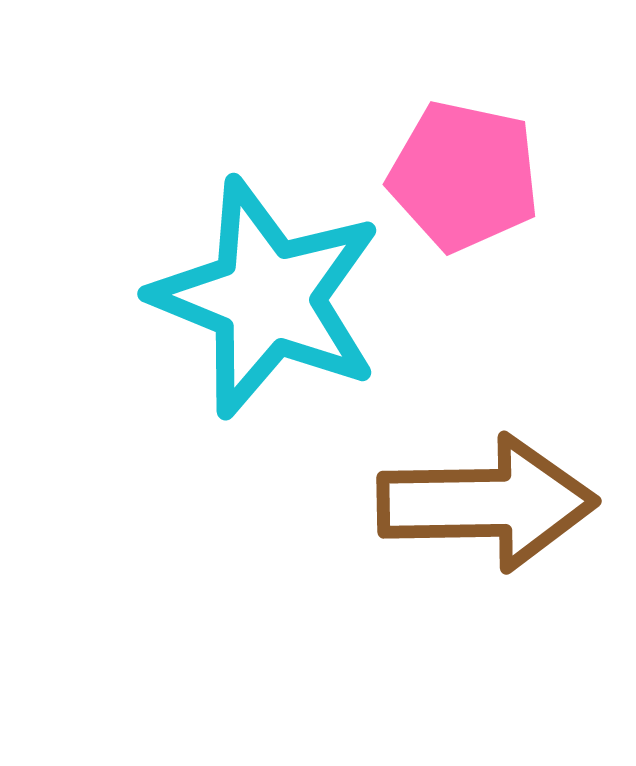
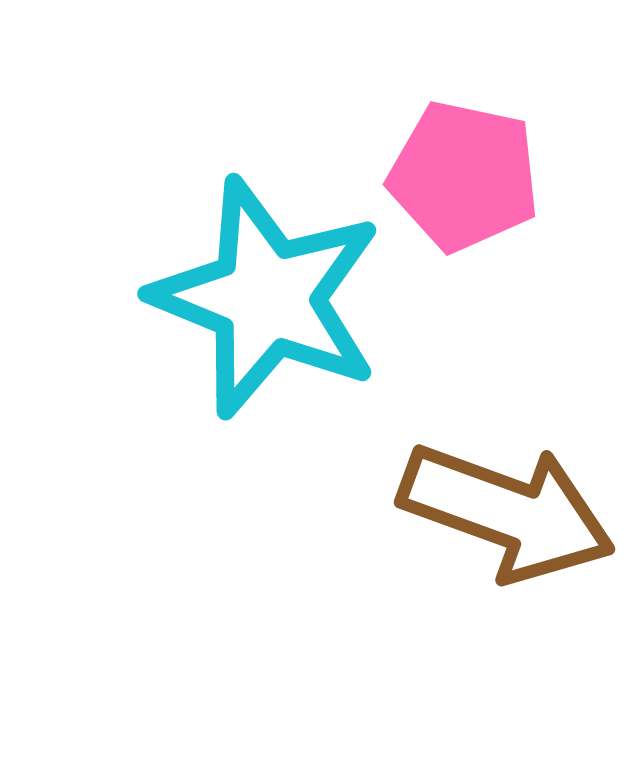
brown arrow: moved 20 px right, 9 px down; rotated 21 degrees clockwise
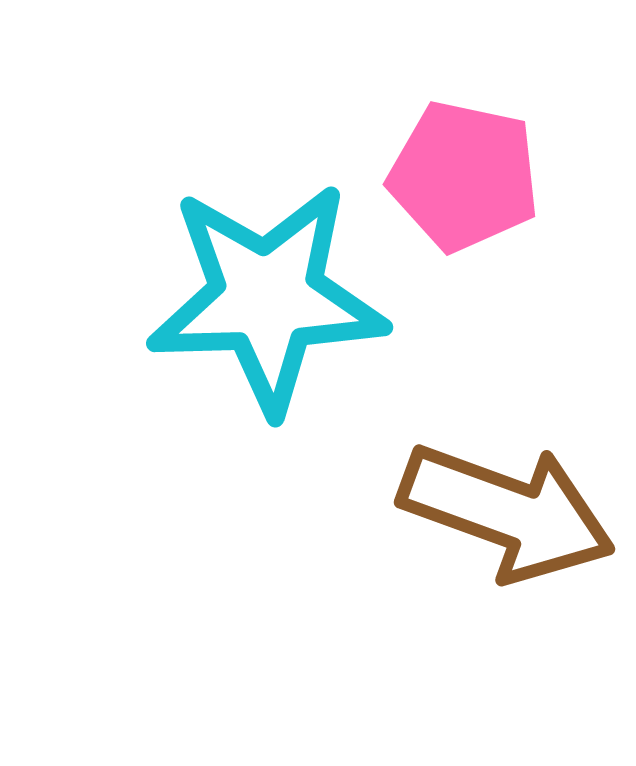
cyan star: rotated 24 degrees counterclockwise
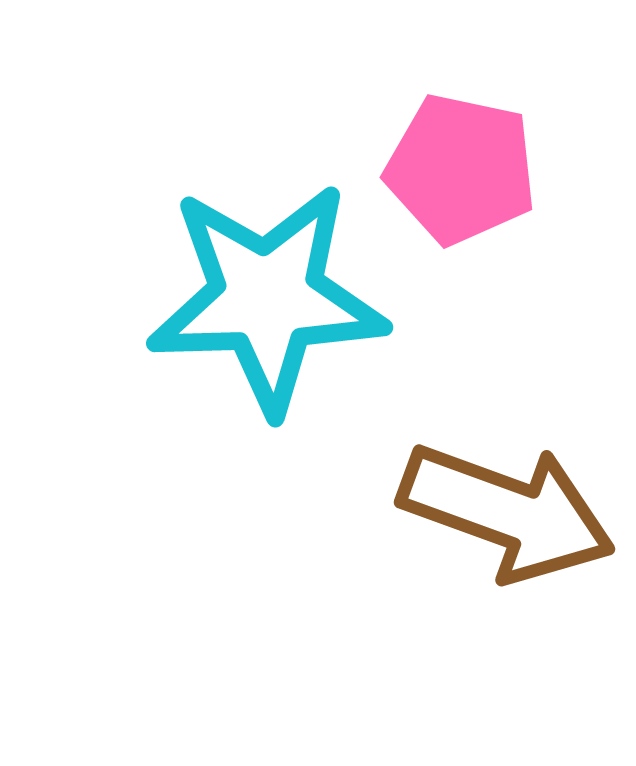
pink pentagon: moved 3 px left, 7 px up
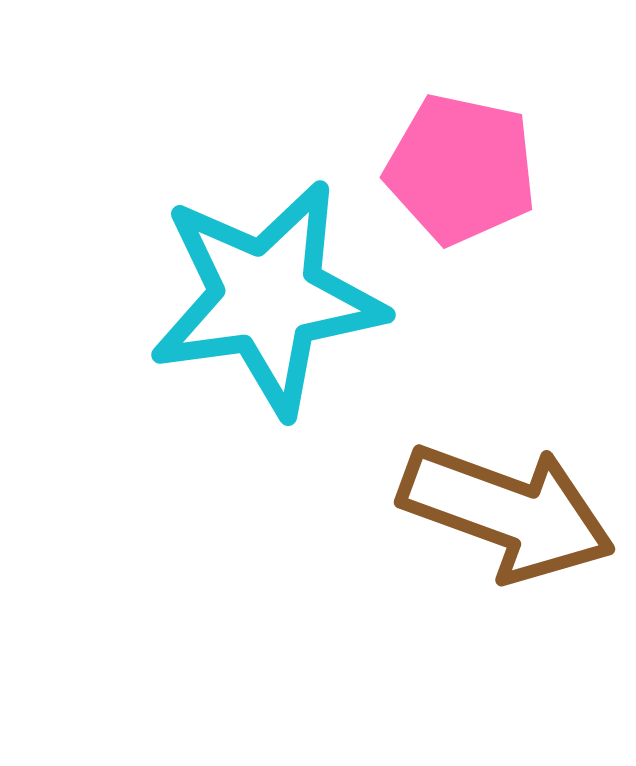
cyan star: rotated 6 degrees counterclockwise
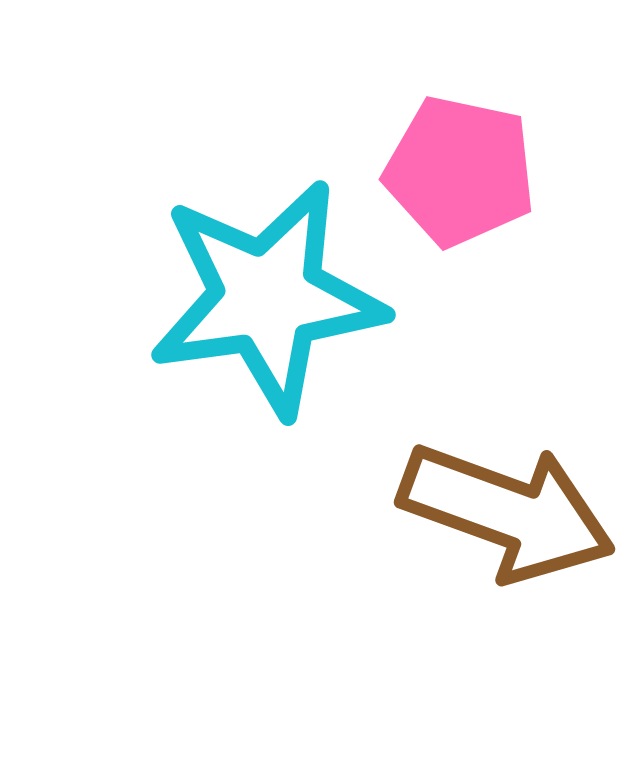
pink pentagon: moved 1 px left, 2 px down
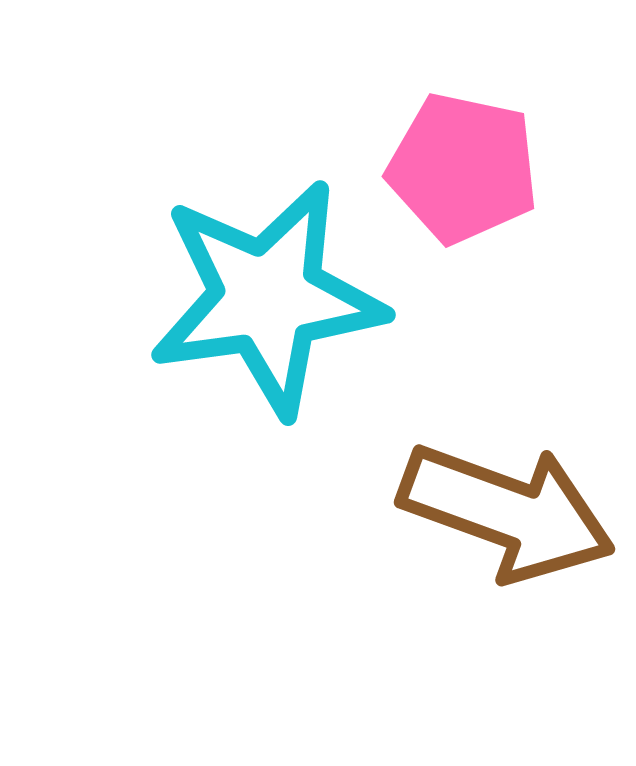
pink pentagon: moved 3 px right, 3 px up
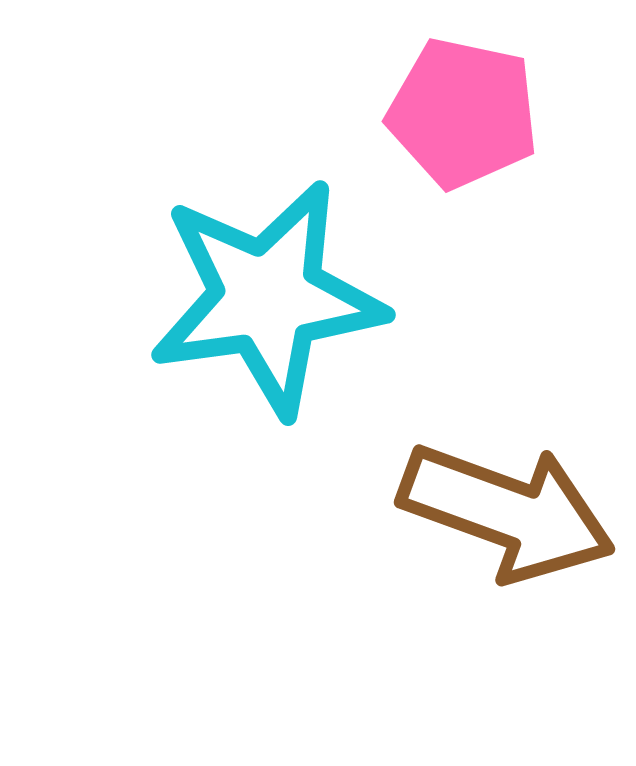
pink pentagon: moved 55 px up
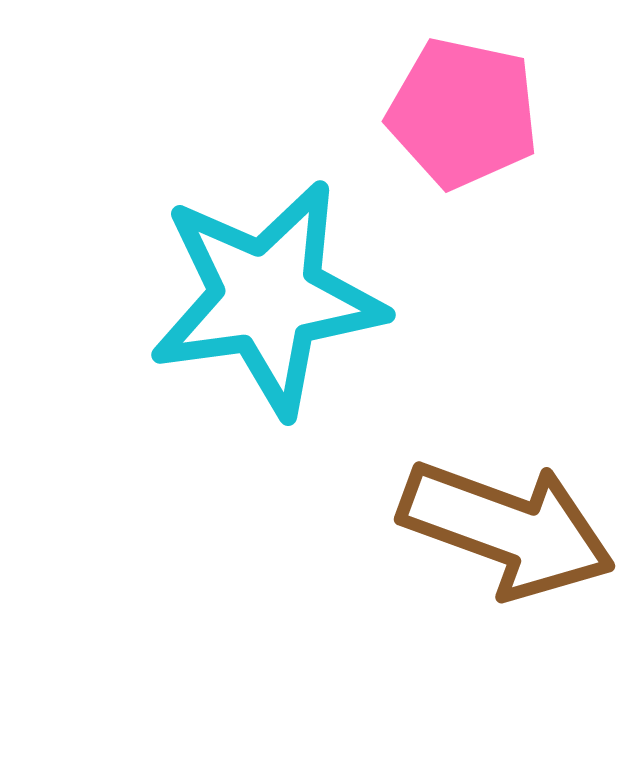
brown arrow: moved 17 px down
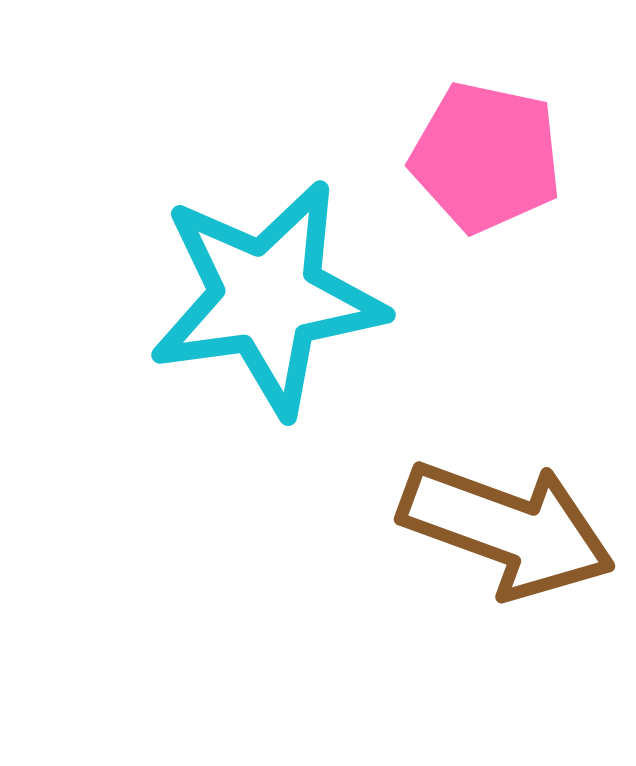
pink pentagon: moved 23 px right, 44 px down
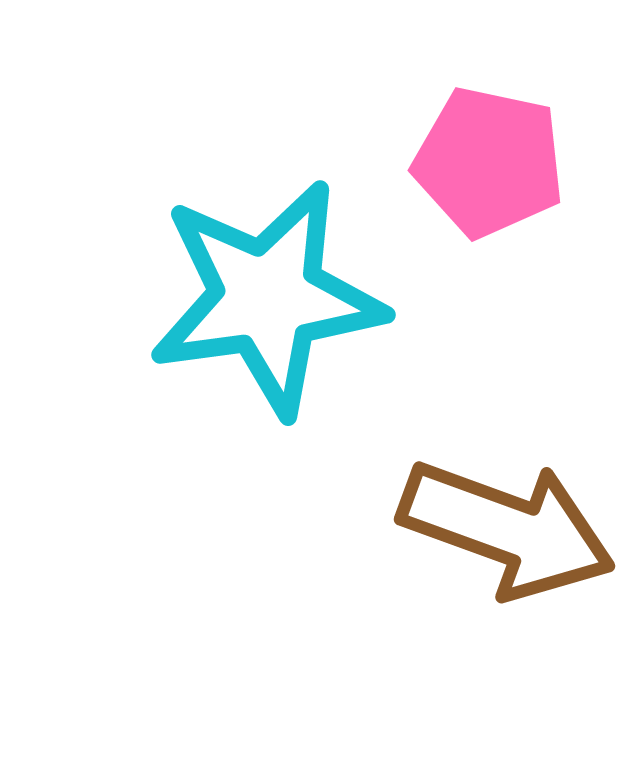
pink pentagon: moved 3 px right, 5 px down
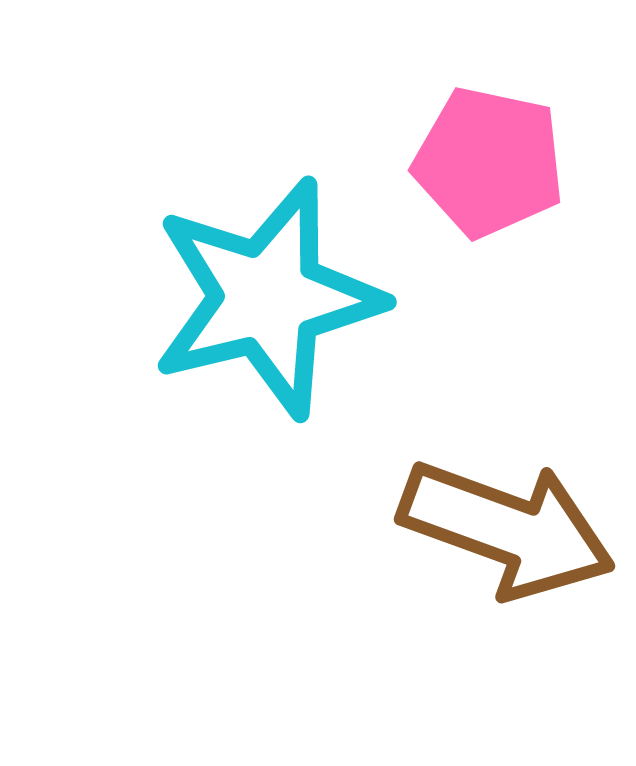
cyan star: rotated 6 degrees counterclockwise
